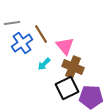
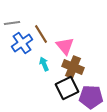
cyan arrow: rotated 112 degrees clockwise
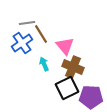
gray line: moved 15 px right
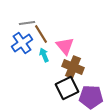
cyan arrow: moved 9 px up
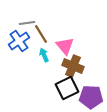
blue cross: moved 3 px left, 2 px up
brown cross: moved 1 px up
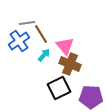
cyan arrow: rotated 64 degrees clockwise
brown cross: moved 3 px left, 2 px up
black square: moved 8 px left
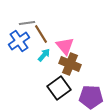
black square: rotated 10 degrees counterclockwise
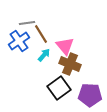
purple pentagon: moved 1 px left, 2 px up
